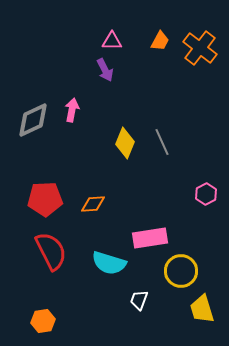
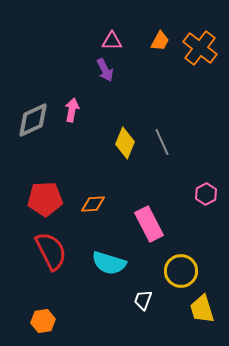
pink rectangle: moved 1 px left, 14 px up; rotated 72 degrees clockwise
white trapezoid: moved 4 px right
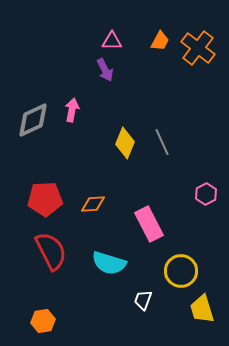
orange cross: moved 2 px left
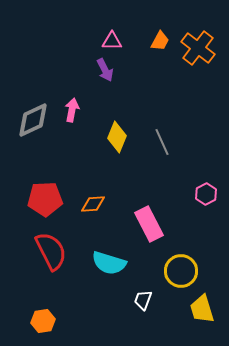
yellow diamond: moved 8 px left, 6 px up
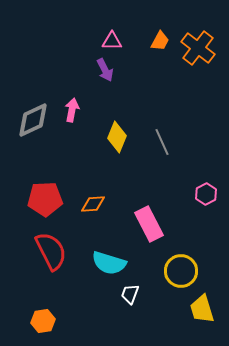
white trapezoid: moved 13 px left, 6 px up
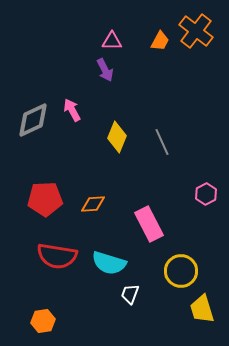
orange cross: moved 2 px left, 17 px up
pink arrow: rotated 40 degrees counterclockwise
red semicircle: moved 6 px right, 5 px down; rotated 126 degrees clockwise
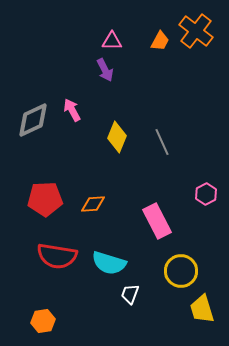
pink rectangle: moved 8 px right, 3 px up
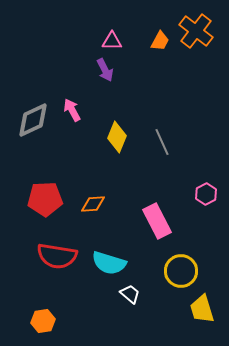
white trapezoid: rotated 110 degrees clockwise
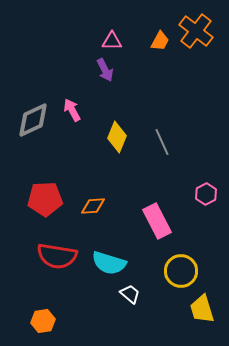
orange diamond: moved 2 px down
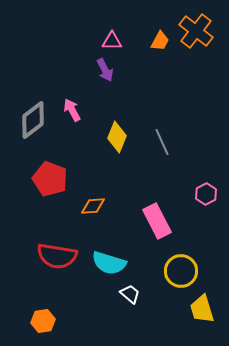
gray diamond: rotated 12 degrees counterclockwise
red pentagon: moved 5 px right, 20 px up; rotated 24 degrees clockwise
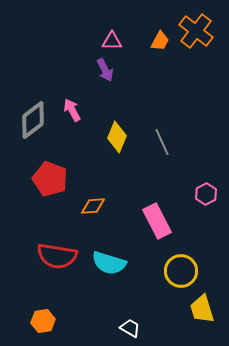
white trapezoid: moved 34 px down; rotated 10 degrees counterclockwise
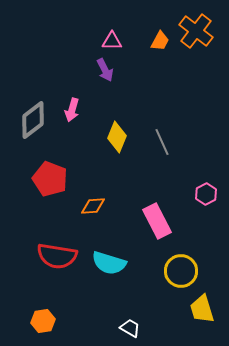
pink arrow: rotated 135 degrees counterclockwise
